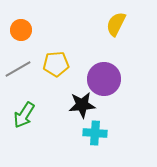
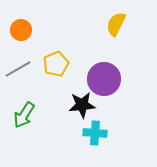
yellow pentagon: rotated 20 degrees counterclockwise
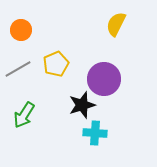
black star: rotated 12 degrees counterclockwise
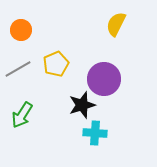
green arrow: moved 2 px left
